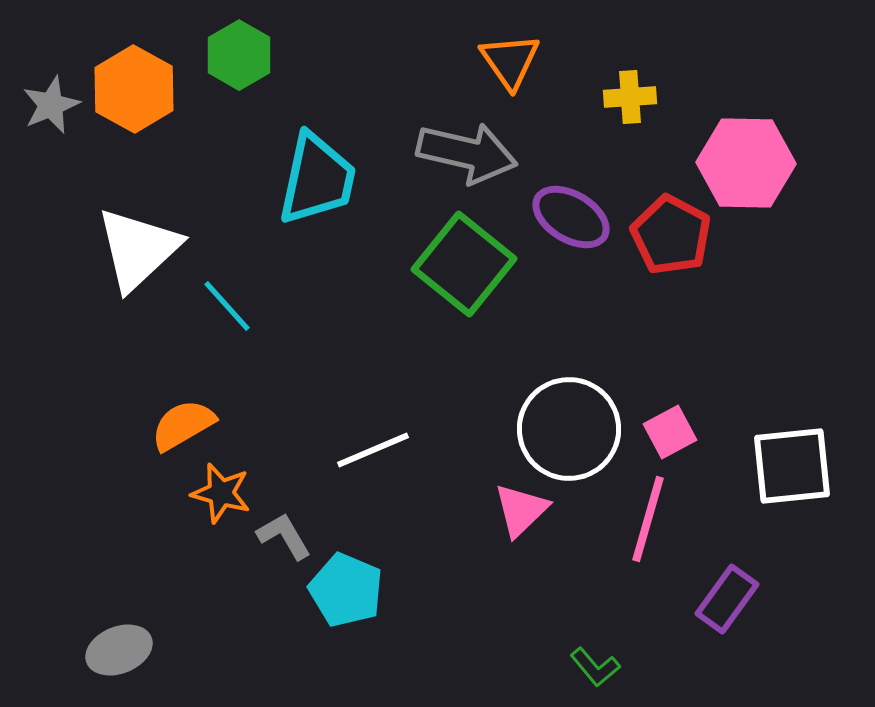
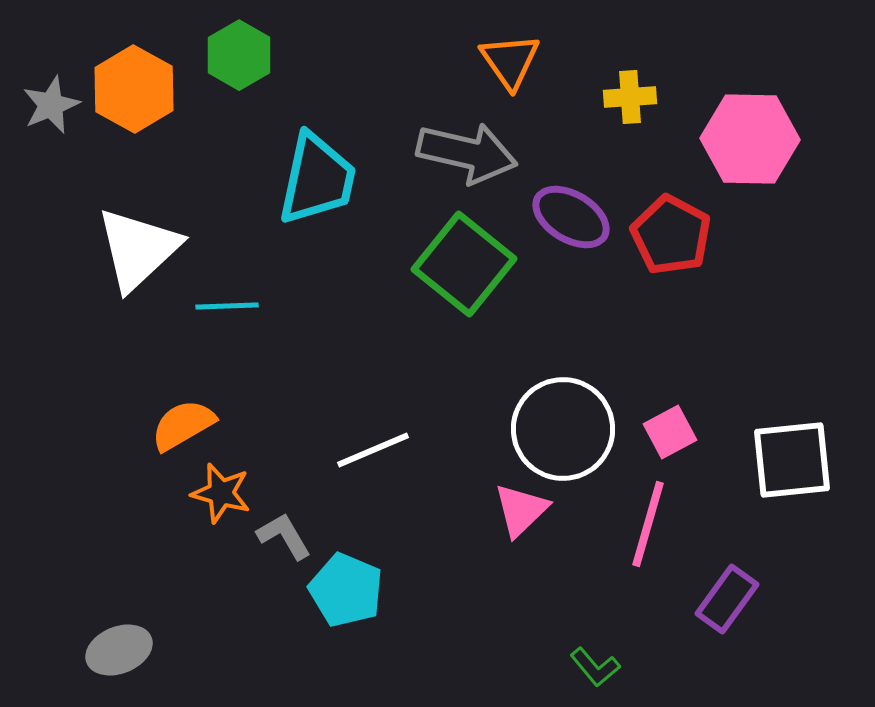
pink hexagon: moved 4 px right, 24 px up
cyan line: rotated 50 degrees counterclockwise
white circle: moved 6 px left
white square: moved 6 px up
pink line: moved 5 px down
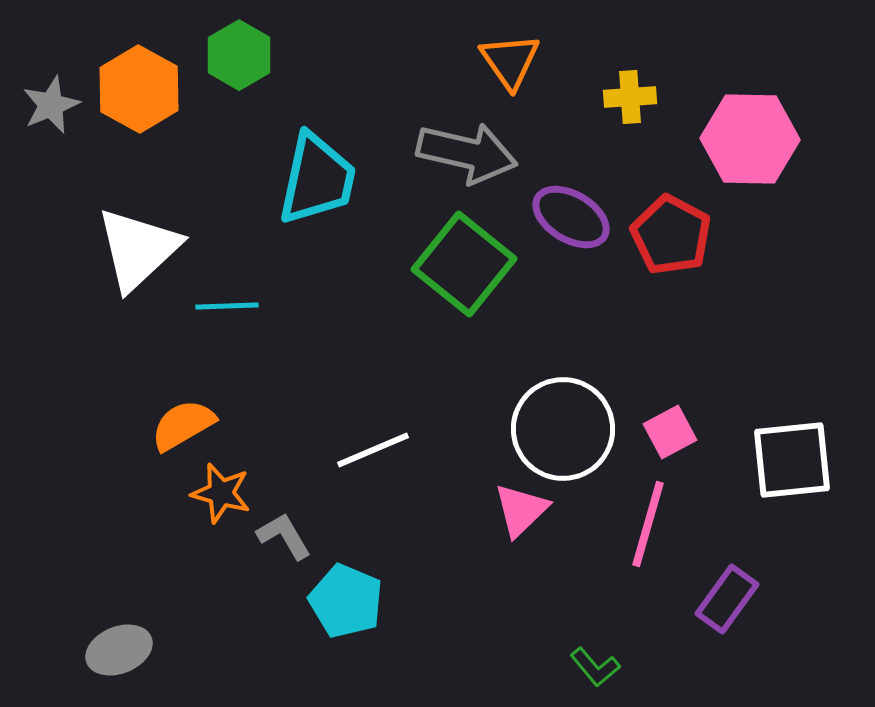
orange hexagon: moved 5 px right
cyan pentagon: moved 11 px down
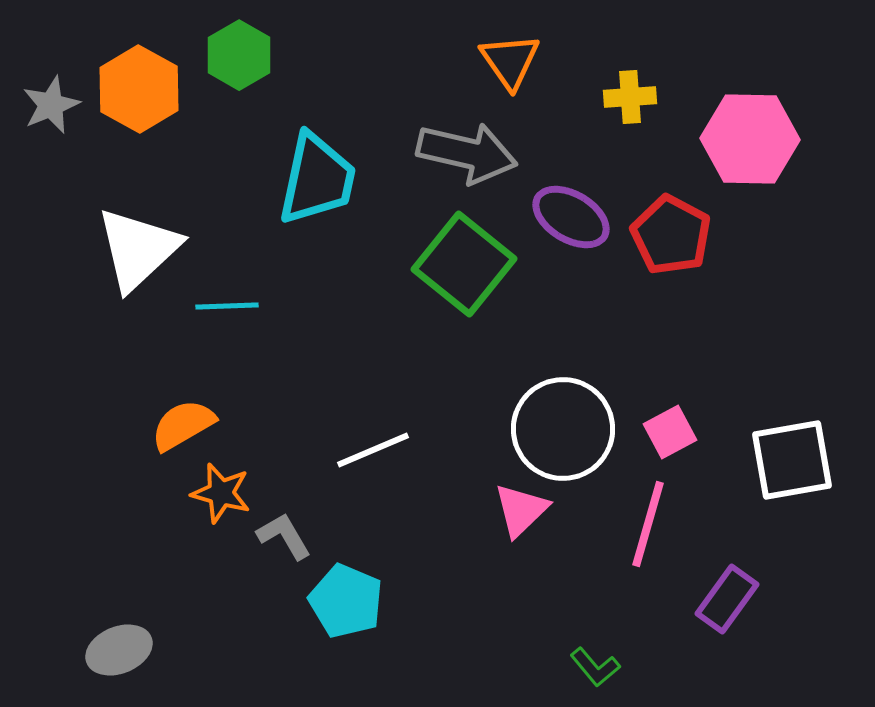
white square: rotated 4 degrees counterclockwise
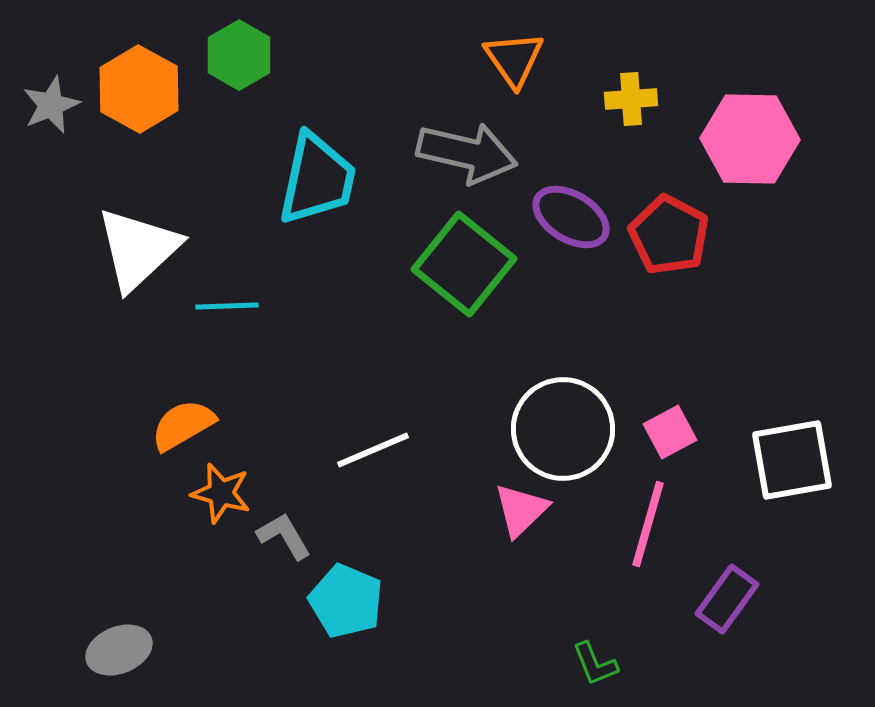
orange triangle: moved 4 px right, 2 px up
yellow cross: moved 1 px right, 2 px down
red pentagon: moved 2 px left
green L-shape: moved 3 px up; rotated 18 degrees clockwise
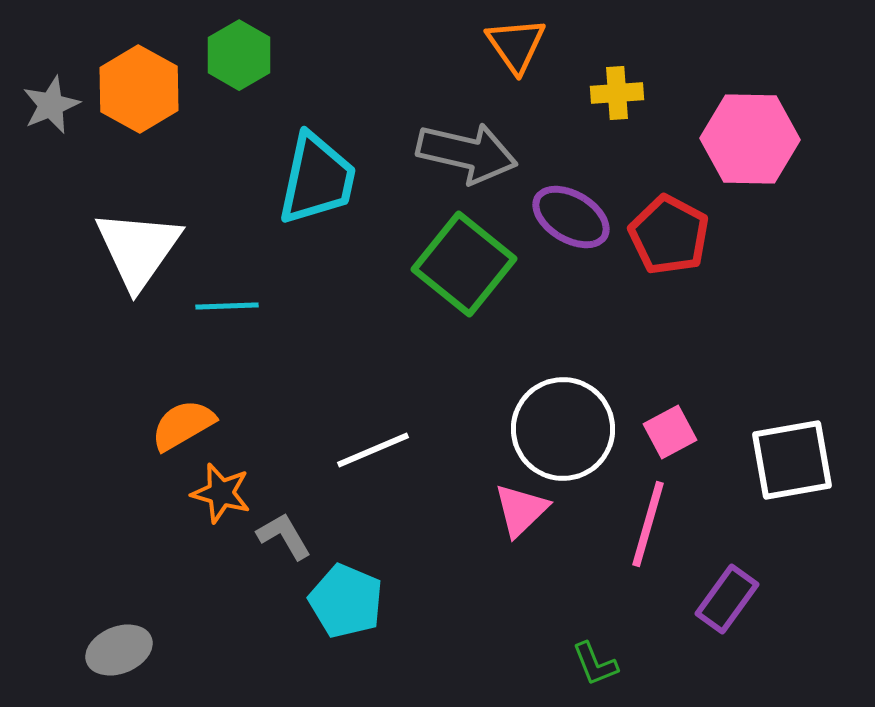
orange triangle: moved 2 px right, 14 px up
yellow cross: moved 14 px left, 6 px up
white triangle: rotated 12 degrees counterclockwise
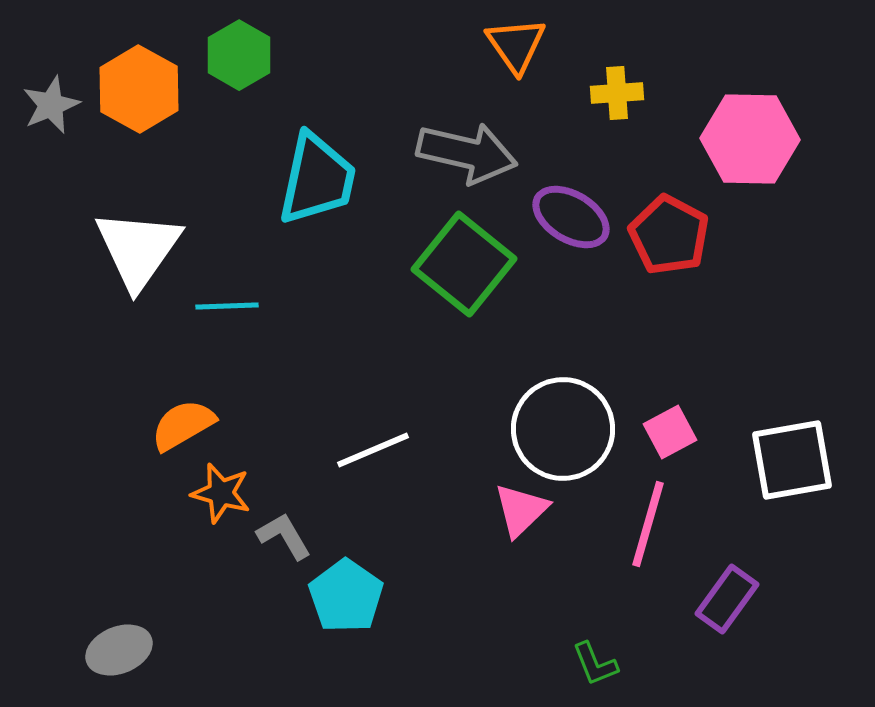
cyan pentagon: moved 5 px up; rotated 12 degrees clockwise
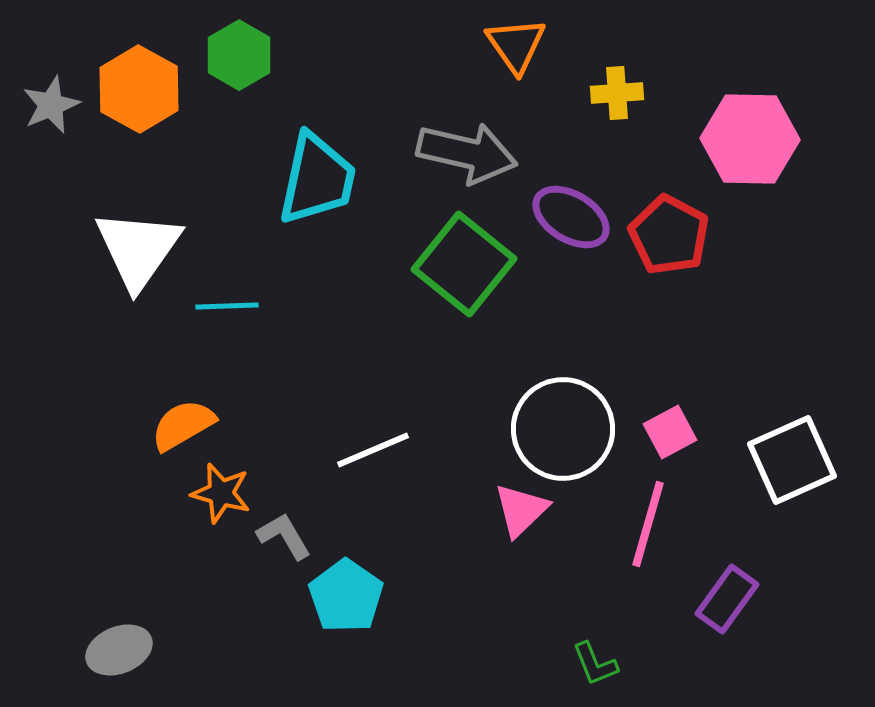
white square: rotated 14 degrees counterclockwise
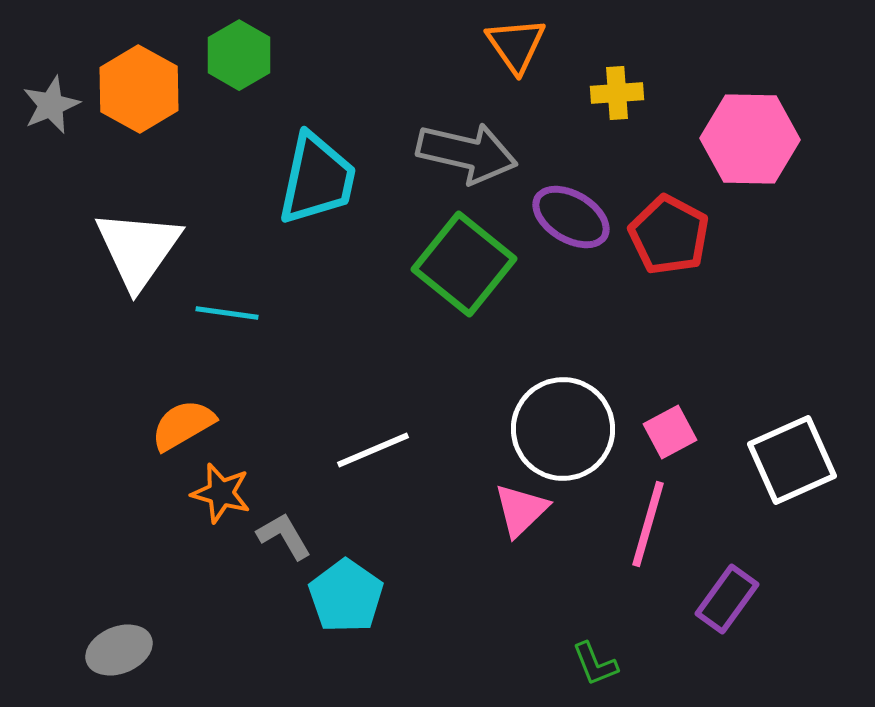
cyan line: moved 7 px down; rotated 10 degrees clockwise
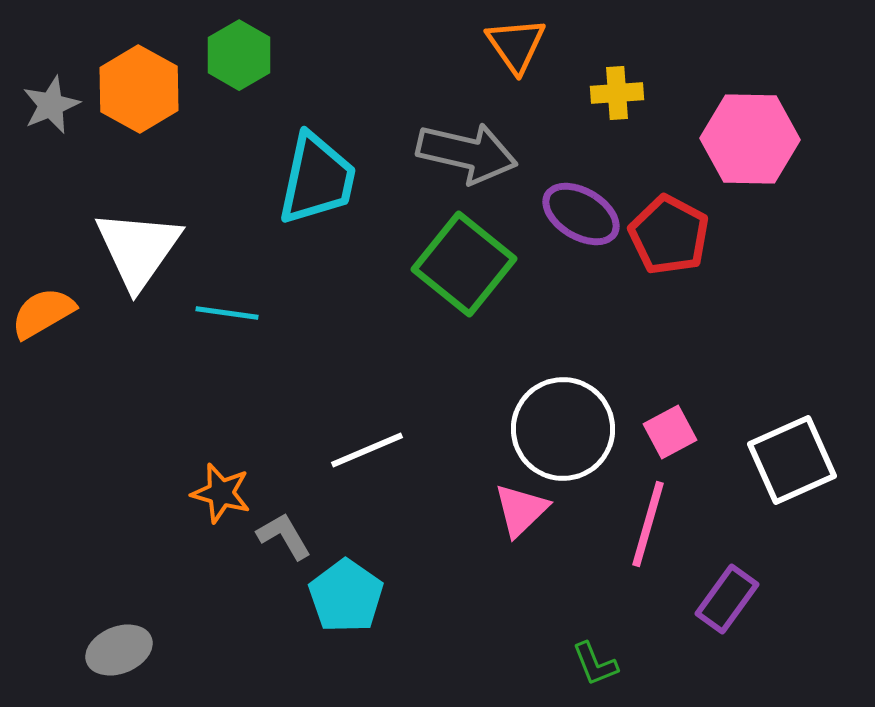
purple ellipse: moved 10 px right, 3 px up
orange semicircle: moved 140 px left, 112 px up
white line: moved 6 px left
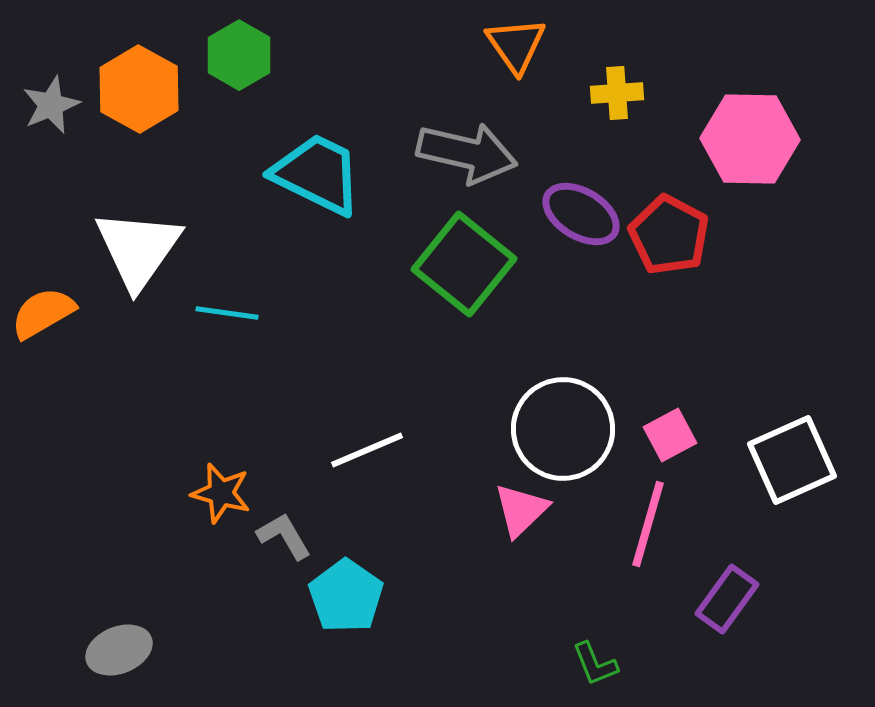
cyan trapezoid: moved 5 px up; rotated 76 degrees counterclockwise
pink square: moved 3 px down
